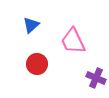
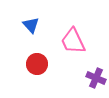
blue triangle: rotated 30 degrees counterclockwise
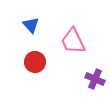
red circle: moved 2 px left, 2 px up
purple cross: moved 1 px left, 1 px down
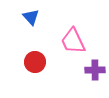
blue triangle: moved 8 px up
purple cross: moved 9 px up; rotated 24 degrees counterclockwise
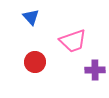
pink trapezoid: rotated 84 degrees counterclockwise
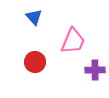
blue triangle: moved 3 px right
pink trapezoid: rotated 48 degrees counterclockwise
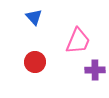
pink trapezoid: moved 5 px right
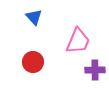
red circle: moved 2 px left
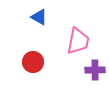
blue triangle: moved 5 px right; rotated 18 degrees counterclockwise
pink trapezoid: rotated 12 degrees counterclockwise
